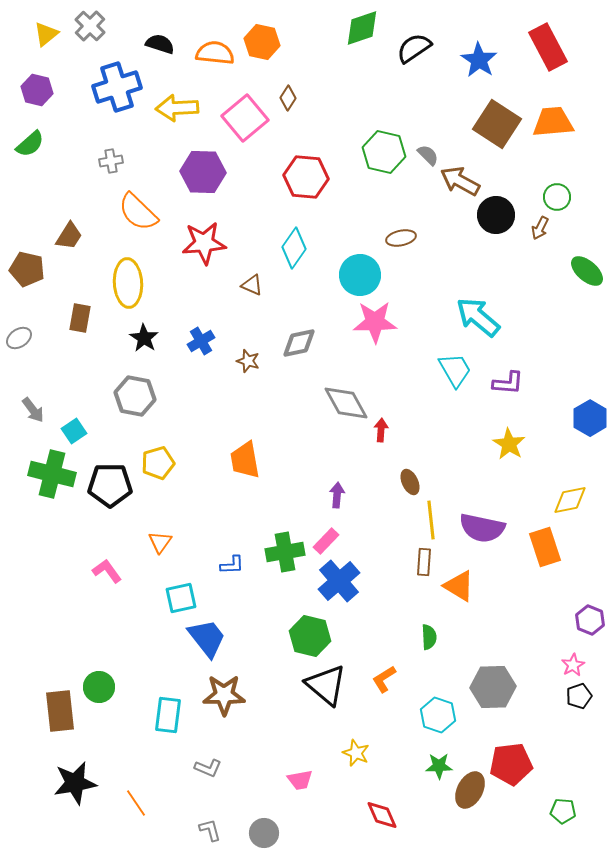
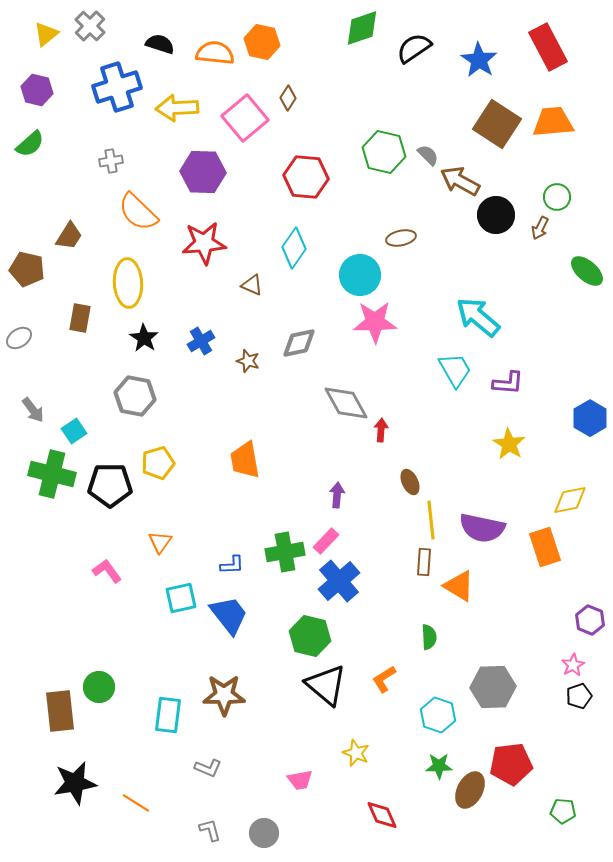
blue trapezoid at (207, 638): moved 22 px right, 23 px up
orange line at (136, 803): rotated 24 degrees counterclockwise
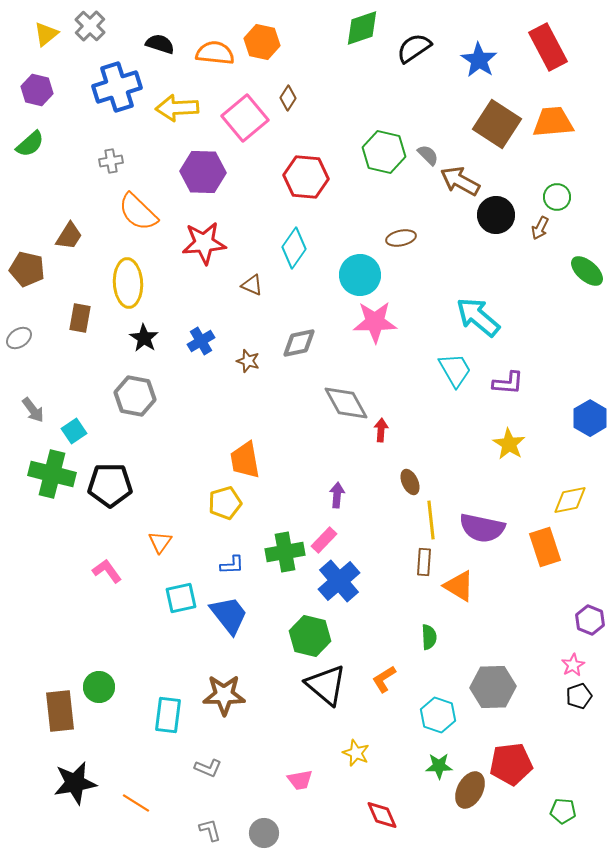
yellow pentagon at (158, 463): moved 67 px right, 40 px down
pink rectangle at (326, 541): moved 2 px left, 1 px up
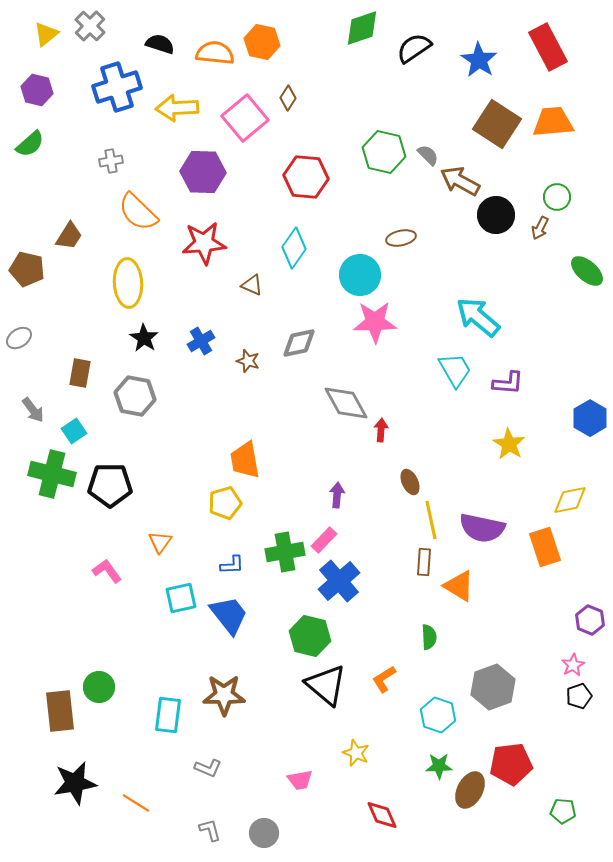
brown rectangle at (80, 318): moved 55 px down
yellow line at (431, 520): rotated 6 degrees counterclockwise
gray hexagon at (493, 687): rotated 18 degrees counterclockwise
